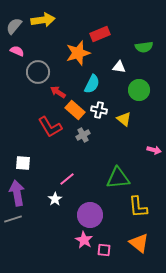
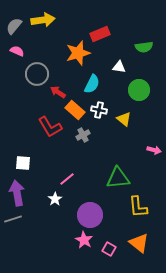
gray circle: moved 1 px left, 2 px down
pink square: moved 5 px right, 1 px up; rotated 24 degrees clockwise
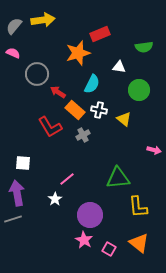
pink semicircle: moved 4 px left, 2 px down
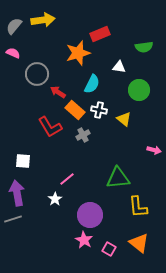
white square: moved 2 px up
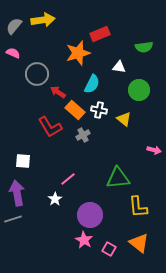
pink line: moved 1 px right
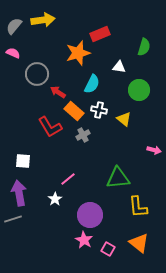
green semicircle: rotated 66 degrees counterclockwise
orange rectangle: moved 1 px left, 1 px down
purple arrow: moved 2 px right
pink square: moved 1 px left
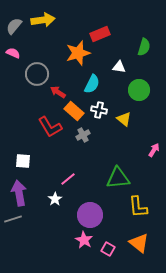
pink arrow: rotated 72 degrees counterclockwise
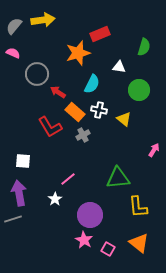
orange rectangle: moved 1 px right, 1 px down
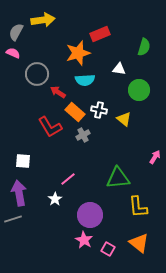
gray semicircle: moved 2 px right, 6 px down; rotated 12 degrees counterclockwise
white triangle: moved 2 px down
cyan semicircle: moved 7 px left, 4 px up; rotated 60 degrees clockwise
pink arrow: moved 1 px right, 7 px down
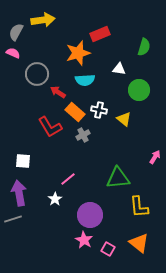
yellow L-shape: moved 1 px right
